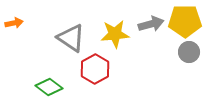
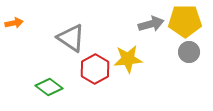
yellow star: moved 13 px right, 25 px down
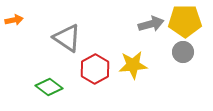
orange arrow: moved 3 px up
gray triangle: moved 4 px left
gray circle: moved 6 px left
yellow star: moved 5 px right, 6 px down
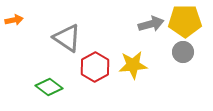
red hexagon: moved 2 px up
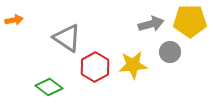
yellow pentagon: moved 5 px right
gray circle: moved 13 px left
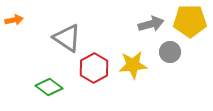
red hexagon: moved 1 px left, 1 px down
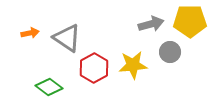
orange arrow: moved 16 px right, 13 px down
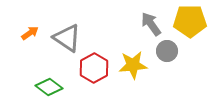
gray arrow: rotated 110 degrees counterclockwise
orange arrow: rotated 24 degrees counterclockwise
gray circle: moved 3 px left, 1 px up
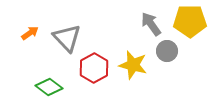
gray triangle: rotated 12 degrees clockwise
yellow star: rotated 20 degrees clockwise
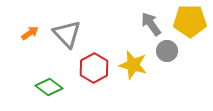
gray triangle: moved 4 px up
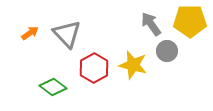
green diamond: moved 4 px right
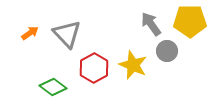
yellow star: rotated 8 degrees clockwise
